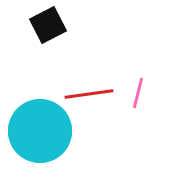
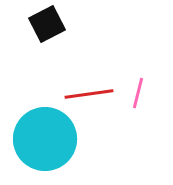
black square: moved 1 px left, 1 px up
cyan circle: moved 5 px right, 8 px down
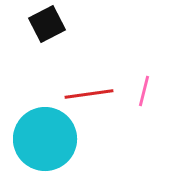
pink line: moved 6 px right, 2 px up
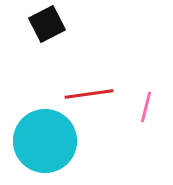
pink line: moved 2 px right, 16 px down
cyan circle: moved 2 px down
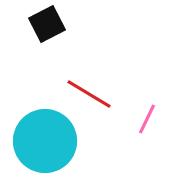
red line: rotated 39 degrees clockwise
pink line: moved 1 px right, 12 px down; rotated 12 degrees clockwise
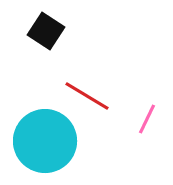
black square: moved 1 px left, 7 px down; rotated 30 degrees counterclockwise
red line: moved 2 px left, 2 px down
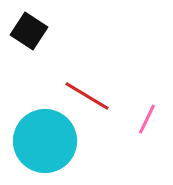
black square: moved 17 px left
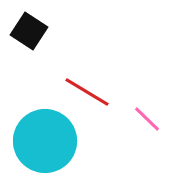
red line: moved 4 px up
pink line: rotated 72 degrees counterclockwise
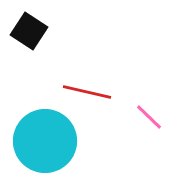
red line: rotated 18 degrees counterclockwise
pink line: moved 2 px right, 2 px up
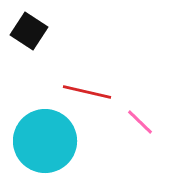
pink line: moved 9 px left, 5 px down
